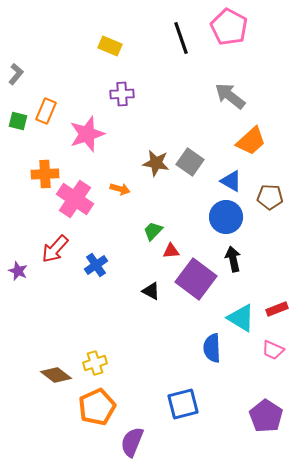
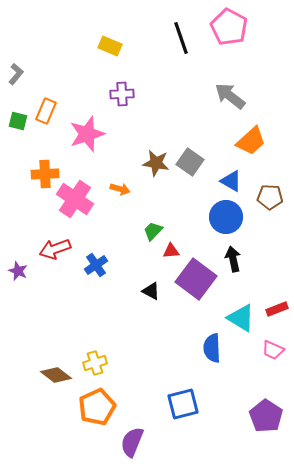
red arrow: rotated 28 degrees clockwise
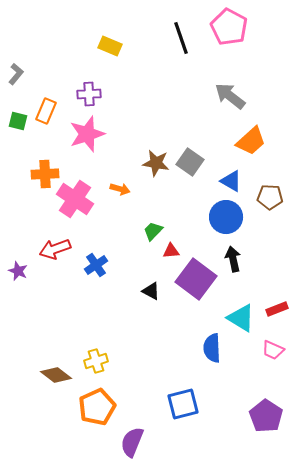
purple cross: moved 33 px left
yellow cross: moved 1 px right, 2 px up
